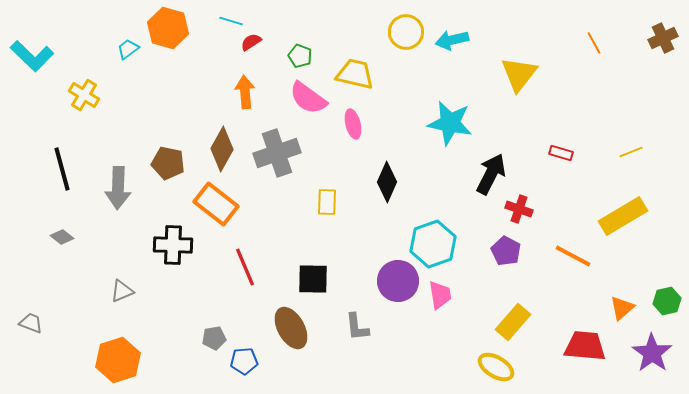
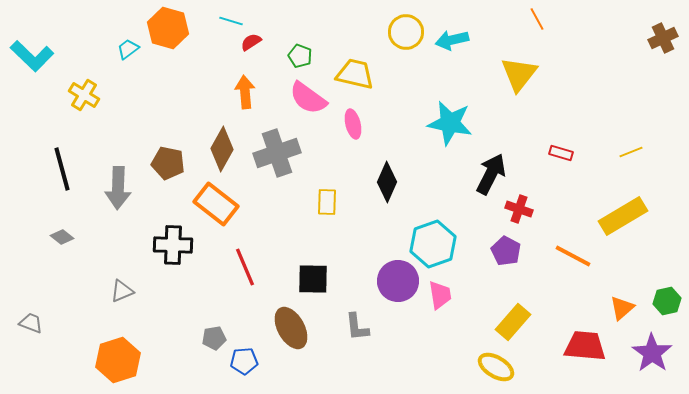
orange line at (594, 43): moved 57 px left, 24 px up
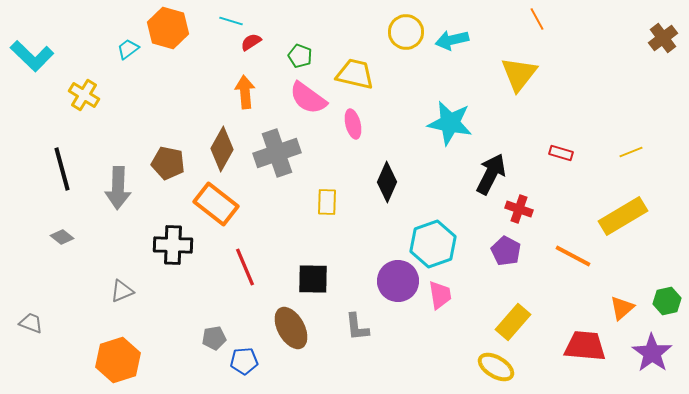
brown cross at (663, 38): rotated 12 degrees counterclockwise
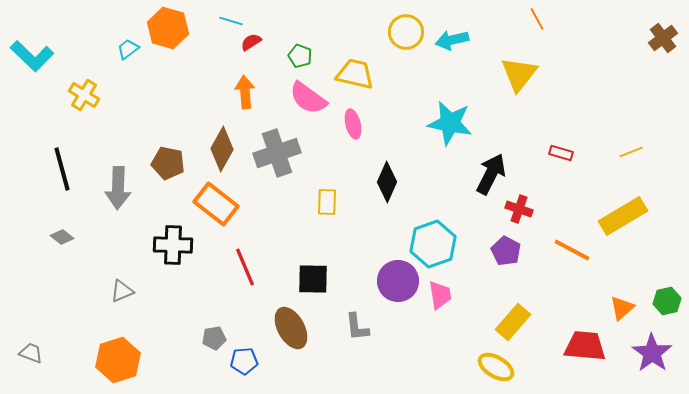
orange line at (573, 256): moved 1 px left, 6 px up
gray trapezoid at (31, 323): moved 30 px down
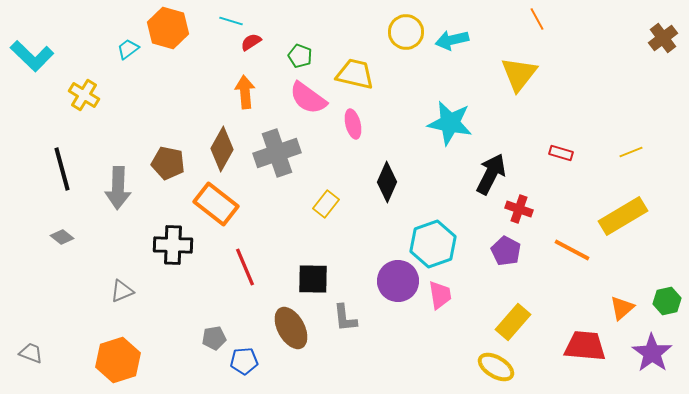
yellow rectangle at (327, 202): moved 1 px left, 2 px down; rotated 36 degrees clockwise
gray L-shape at (357, 327): moved 12 px left, 9 px up
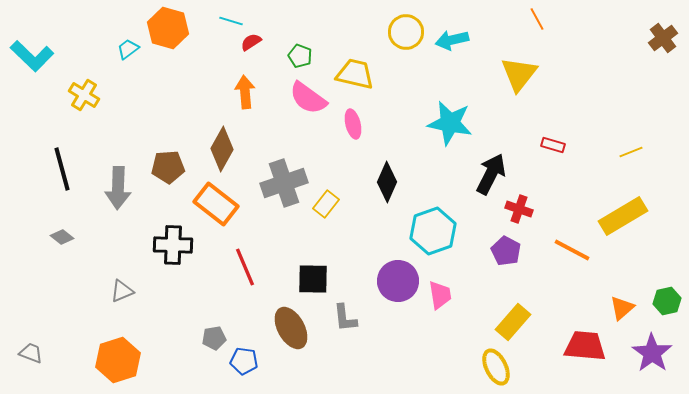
gray cross at (277, 153): moved 7 px right, 30 px down
red rectangle at (561, 153): moved 8 px left, 8 px up
brown pentagon at (168, 163): moved 4 px down; rotated 16 degrees counterclockwise
cyan hexagon at (433, 244): moved 13 px up
blue pentagon at (244, 361): rotated 12 degrees clockwise
yellow ellipse at (496, 367): rotated 33 degrees clockwise
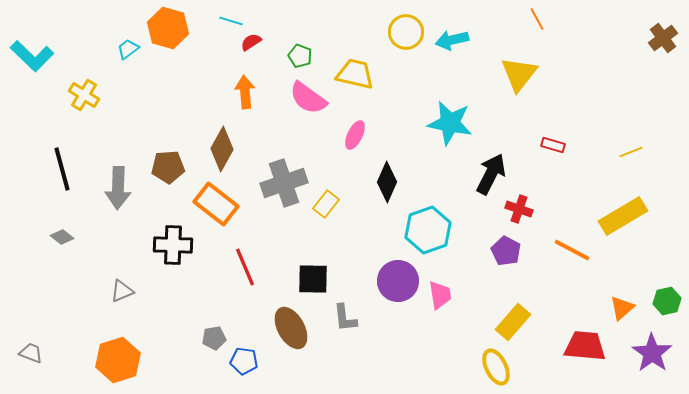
pink ellipse at (353, 124): moved 2 px right, 11 px down; rotated 40 degrees clockwise
cyan hexagon at (433, 231): moved 5 px left, 1 px up
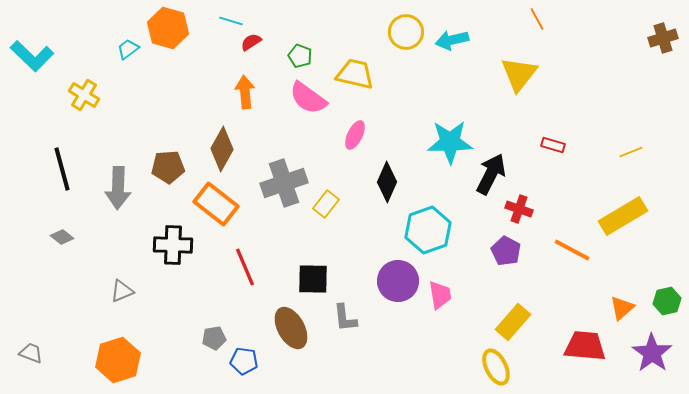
brown cross at (663, 38): rotated 20 degrees clockwise
cyan star at (450, 123): moved 19 px down; rotated 12 degrees counterclockwise
